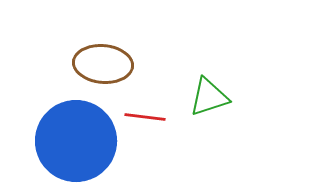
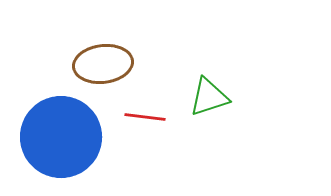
brown ellipse: rotated 12 degrees counterclockwise
blue circle: moved 15 px left, 4 px up
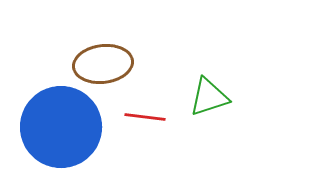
blue circle: moved 10 px up
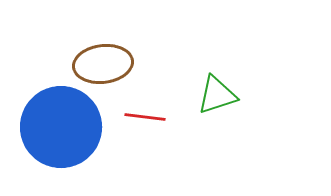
green triangle: moved 8 px right, 2 px up
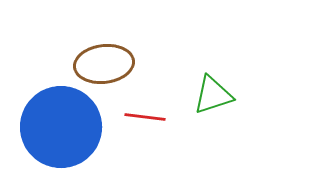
brown ellipse: moved 1 px right
green triangle: moved 4 px left
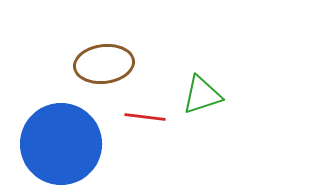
green triangle: moved 11 px left
blue circle: moved 17 px down
